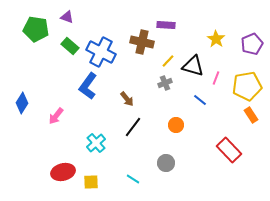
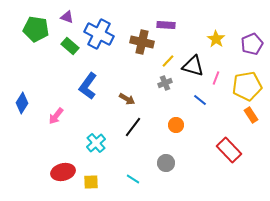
blue cross: moved 2 px left, 18 px up
brown arrow: rotated 21 degrees counterclockwise
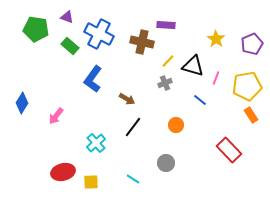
blue L-shape: moved 5 px right, 7 px up
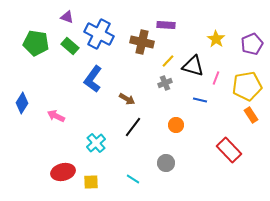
green pentagon: moved 14 px down
blue line: rotated 24 degrees counterclockwise
pink arrow: rotated 78 degrees clockwise
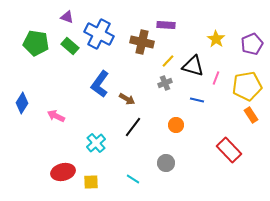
blue L-shape: moved 7 px right, 5 px down
blue line: moved 3 px left
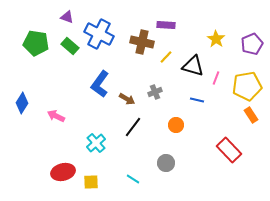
yellow line: moved 2 px left, 4 px up
gray cross: moved 10 px left, 9 px down
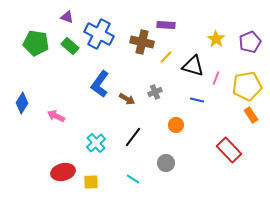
purple pentagon: moved 2 px left, 2 px up
black line: moved 10 px down
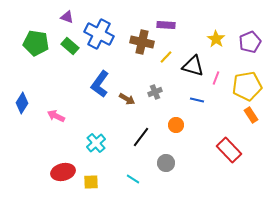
black line: moved 8 px right
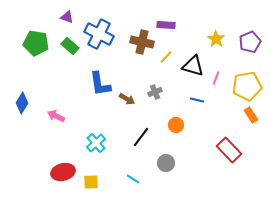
blue L-shape: rotated 44 degrees counterclockwise
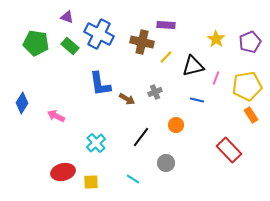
black triangle: rotated 30 degrees counterclockwise
